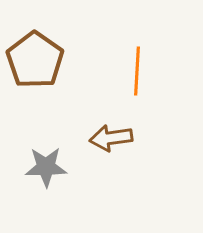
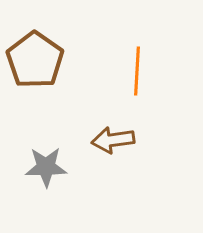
brown arrow: moved 2 px right, 2 px down
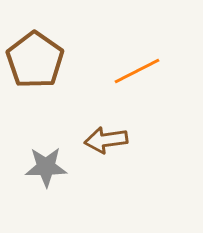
orange line: rotated 60 degrees clockwise
brown arrow: moved 7 px left
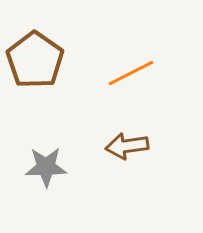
orange line: moved 6 px left, 2 px down
brown arrow: moved 21 px right, 6 px down
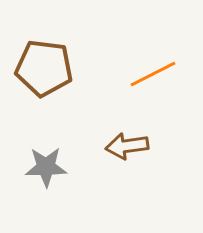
brown pentagon: moved 9 px right, 8 px down; rotated 28 degrees counterclockwise
orange line: moved 22 px right, 1 px down
